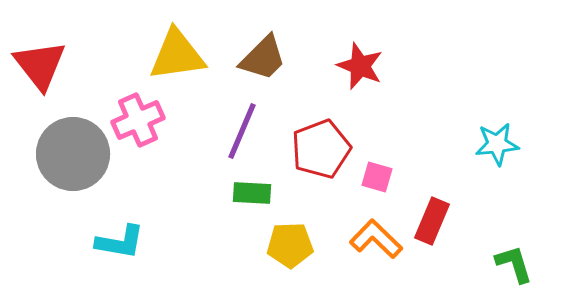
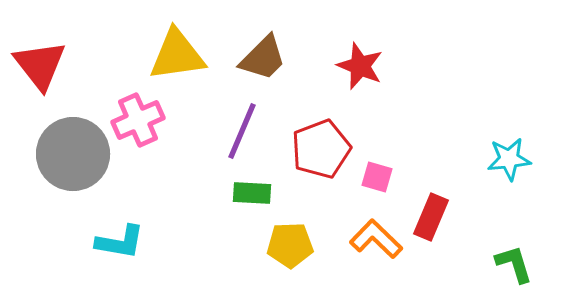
cyan star: moved 12 px right, 15 px down
red rectangle: moved 1 px left, 4 px up
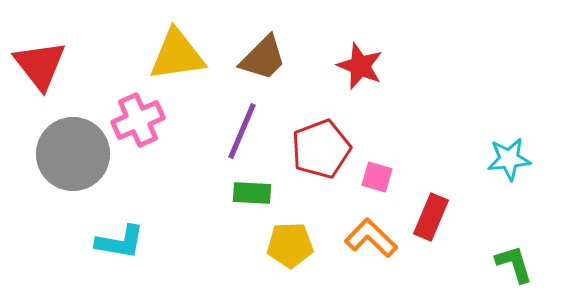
orange L-shape: moved 5 px left, 1 px up
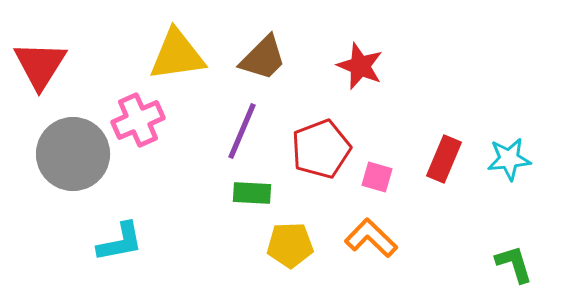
red triangle: rotated 10 degrees clockwise
red rectangle: moved 13 px right, 58 px up
cyan L-shape: rotated 21 degrees counterclockwise
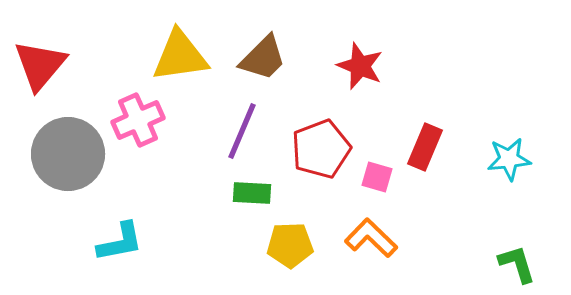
yellow triangle: moved 3 px right, 1 px down
red triangle: rotated 8 degrees clockwise
gray circle: moved 5 px left
red rectangle: moved 19 px left, 12 px up
green L-shape: moved 3 px right
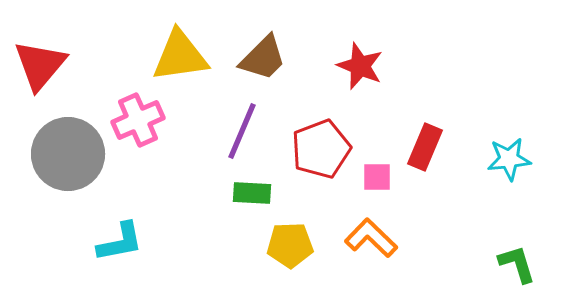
pink square: rotated 16 degrees counterclockwise
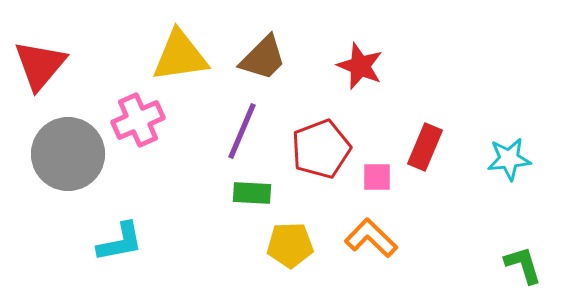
green L-shape: moved 6 px right, 1 px down
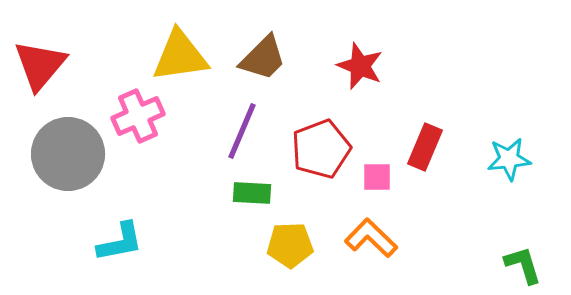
pink cross: moved 4 px up
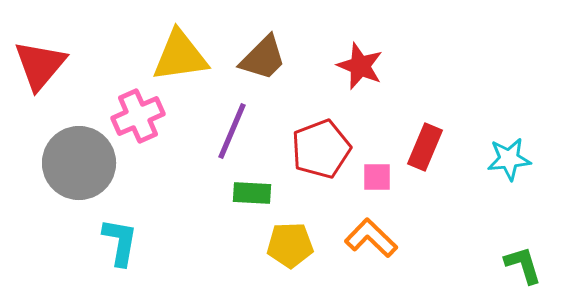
purple line: moved 10 px left
gray circle: moved 11 px right, 9 px down
cyan L-shape: rotated 69 degrees counterclockwise
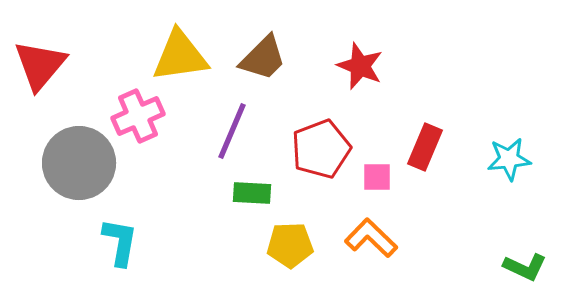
green L-shape: moved 2 px right, 2 px down; rotated 132 degrees clockwise
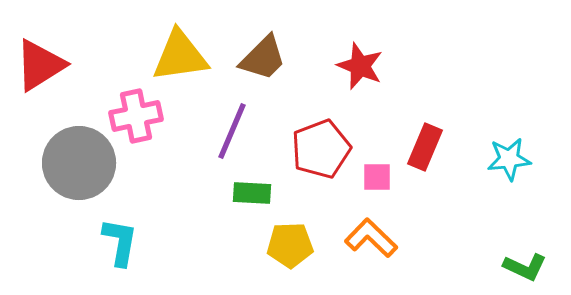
red triangle: rotated 18 degrees clockwise
pink cross: moved 2 px left; rotated 12 degrees clockwise
